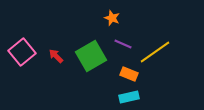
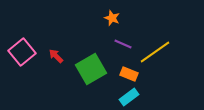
green square: moved 13 px down
cyan rectangle: rotated 24 degrees counterclockwise
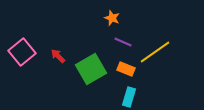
purple line: moved 2 px up
red arrow: moved 2 px right
orange rectangle: moved 3 px left, 5 px up
cyan rectangle: rotated 36 degrees counterclockwise
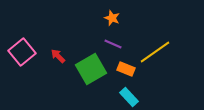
purple line: moved 10 px left, 2 px down
cyan rectangle: rotated 60 degrees counterclockwise
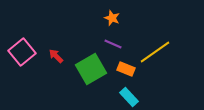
red arrow: moved 2 px left
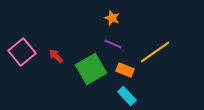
orange rectangle: moved 1 px left, 1 px down
cyan rectangle: moved 2 px left, 1 px up
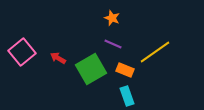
red arrow: moved 2 px right, 2 px down; rotated 14 degrees counterclockwise
cyan rectangle: rotated 24 degrees clockwise
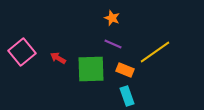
green square: rotated 28 degrees clockwise
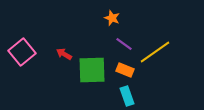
purple line: moved 11 px right; rotated 12 degrees clockwise
red arrow: moved 6 px right, 4 px up
green square: moved 1 px right, 1 px down
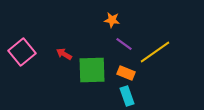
orange star: moved 2 px down; rotated 14 degrees counterclockwise
orange rectangle: moved 1 px right, 3 px down
